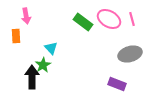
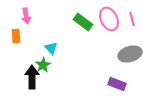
pink ellipse: rotated 35 degrees clockwise
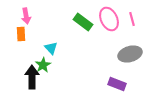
orange rectangle: moved 5 px right, 2 px up
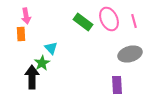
pink line: moved 2 px right, 2 px down
green star: moved 1 px left, 2 px up
purple rectangle: moved 1 px down; rotated 66 degrees clockwise
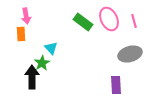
purple rectangle: moved 1 px left
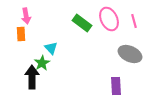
green rectangle: moved 1 px left, 1 px down
gray ellipse: rotated 40 degrees clockwise
purple rectangle: moved 1 px down
